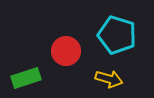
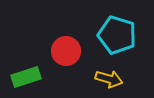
green rectangle: moved 1 px up
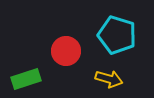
green rectangle: moved 2 px down
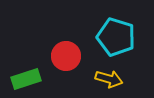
cyan pentagon: moved 1 px left, 2 px down
red circle: moved 5 px down
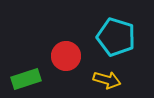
yellow arrow: moved 2 px left, 1 px down
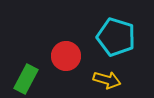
green rectangle: rotated 44 degrees counterclockwise
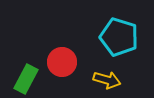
cyan pentagon: moved 3 px right
red circle: moved 4 px left, 6 px down
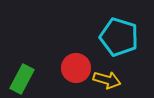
red circle: moved 14 px right, 6 px down
green rectangle: moved 4 px left
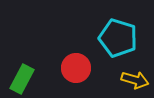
cyan pentagon: moved 1 px left, 1 px down
yellow arrow: moved 28 px right
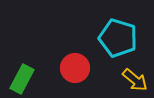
red circle: moved 1 px left
yellow arrow: rotated 24 degrees clockwise
